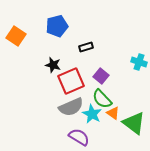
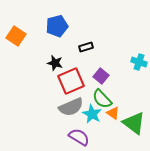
black star: moved 2 px right, 2 px up
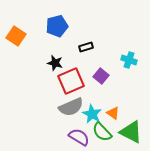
cyan cross: moved 10 px left, 2 px up
green semicircle: moved 33 px down
green triangle: moved 3 px left, 9 px down; rotated 10 degrees counterclockwise
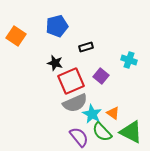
gray semicircle: moved 4 px right, 4 px up
purple semicircle: rotated 20 degrees clockwise
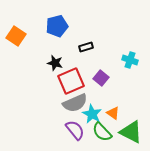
cyan cross: moved 1 px right
purple square: moved 2 px down
purple semicircle: moved 4 px left, 7 px up
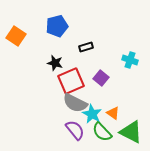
gray semicircle: rotated 50 degrees clockwise
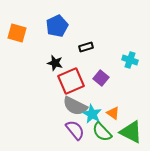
blue pentagon: rotated 10 degrees counterclockwise
orange square: moved 1 px right, 3 px up; rotated 18 degrees counterclockwise
gray semicircle: moved 3 px down
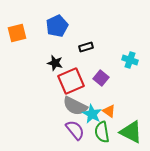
orange square: rotated 30 degrees counterclockwise
orange triangle: moved 4 px left, 2 px up
green semicircle: rotated 35 degrees clockwise
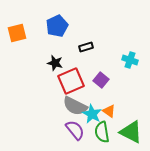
purple square: moved 2 px down
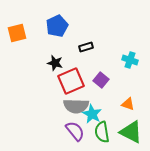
gray semicircle: moved 1 px right; rotated 25 degrees counterclockwise
orange triangle: moved 19 px right, 7 px up; rotated 16 degrees counterclockwise
purple semicircle: moved 1 px down
